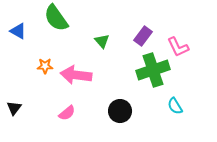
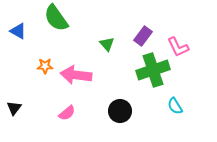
green triangle: moved 5 px right, 3 px down
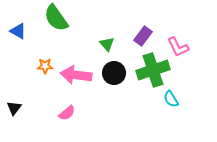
cyan semicircle: moved 4 px left, 7 px up
black circle: moved 6 px left, 38 px up
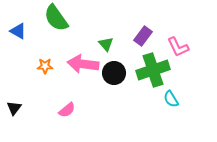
green triangle: moved 1 px left
pink arrow: moved 7 px right, 11 px up
pink semicircle: moved 3 px up
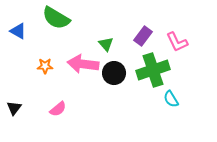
green semicircle: rotated 24 degrees counterclockwise
pink L-shape: moved 1 px left, 5 px up
pink semicircle: moved 9 px left, 1 px up
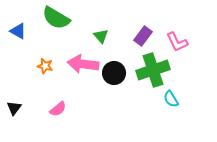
green triangle: moved 5 px left, 8 px up
orange star: rotated 14 degrees clockwise
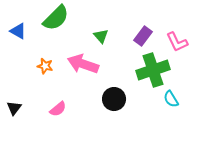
green semicircle: rotated 76 degrees counterclockwise
pink arrow: rotated 12 degrees clockwise
black circle: moved 26 px down
